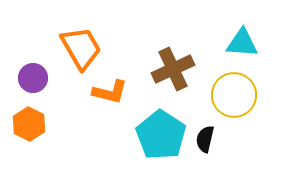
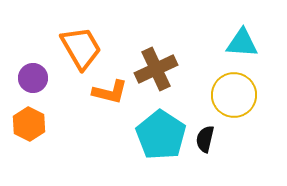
brown cross: moved 17 px left
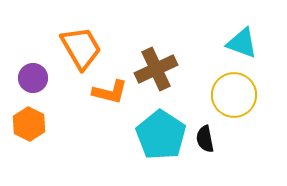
cyan triangle: rotated 16 degrees clockwise
black semicircle: rotated 24 degrees counterclockwise
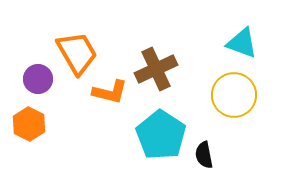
orange trapezoid: moved 4 px left, 5 px down
purple circle: moved 5 px right, 1 px down
black semicircle: moved 1 px left, 16 px down
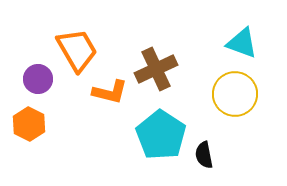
orange trapezoid: moved 3 px up
yellow circle: moved 1 px right, 1 px up
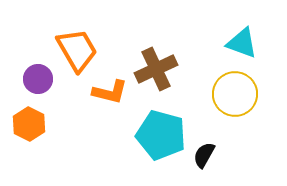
cyan pentagon: rotated 18 degrees counterclockwise
black semicircle: rotated 40 degrees clockwise
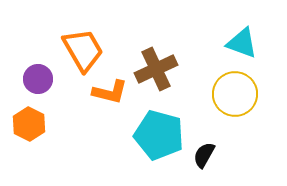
orange trapezoid: moved 6 px right
cyan pentagon: moved 2 px left
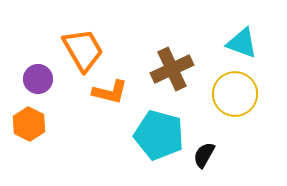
brown cross: moved 16 px right
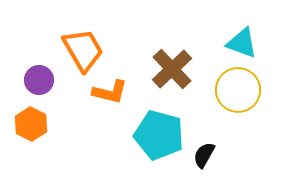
brown cross: rotated 18 degrees counterclockwise
purple circle: moved 1 px right, 1 px down
yellow circle: moved 3 px right, 4 px up
orange hexagon: moved 2 px right
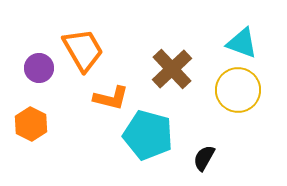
purple circle: moved 12 px up
orange L-shape: moved 1 px right, 6 px down
cyan pentagon: moved 11 px left
black semicircle: moved 3 px down
